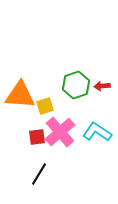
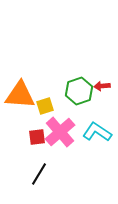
green hexagon: moved 3 px right, 6 px down
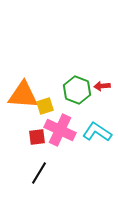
green hexagon: moved 2 px left, 1 px up; rotated 20 degrees counterclockwise
orange triangle: moved 3 px right
pink cross: moved 2 px up; rotated 24 degrees counterclockwise
black line: moved 1 px up
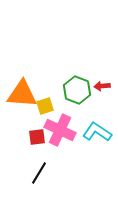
orange triangle: moved 1 px left, 1 px up
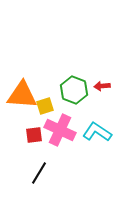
green hexagon: moved 3 px left
orange triangle: moved 1 px down
red square: moved 3 px left, 2 px up
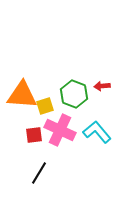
green hexagon: moved 4 px down
cyan L-shape: rotated 16 degrees clockwise
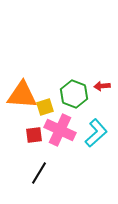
yellow square: moved 1 px down
cyan L-shape: moved 1 px left, 1 px down; rotated 88 degrees clockwise
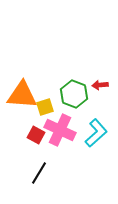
red arrow: moved 2 px left, 1 px up
red square: moved 2 px right; rotated 36 degrees clockwise
